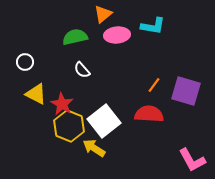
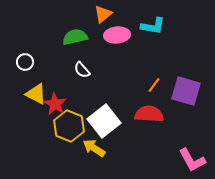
red star: moved 7 px left
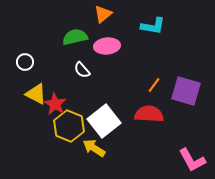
pink ellipse: moved 10 px left, 11 px down
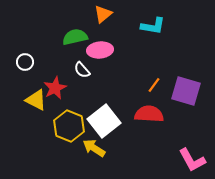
pink ellipse: moved 7 px left, 4 px down
yellow triangle: moved 6 px down
red star: moved 16 px up; rotated 15 degrees clockwise
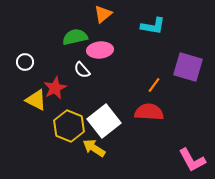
purple square: moved 2 px right, 24 px up
red semicircle: moved 2 px up
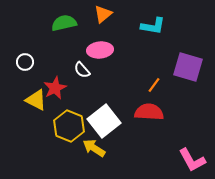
green semicircle: moved 11 px left, 14 px up
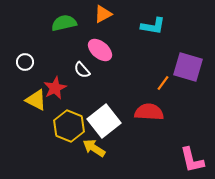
orange triangle: rotated 12 degrees clockwise
pink ellipse: rotated 45 degrees clockwise
orange line: moved 9 px right, 2 px up
pink L-shape: rotated 16 degrees clockwise
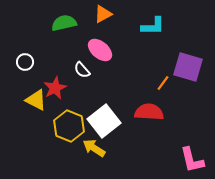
cyan L-shape: rotated 10 degrees counterclockwise
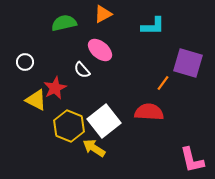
purple square: moved 4 px up
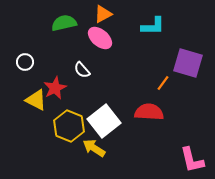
pink ellipse: moved 12 px up
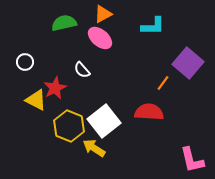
purple square: rotated 24 degrees clockwise
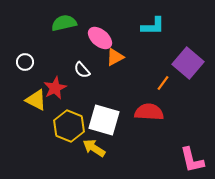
orange triangle: moved 12 px right, 43 px down
white square: moved 1 px up; rotated 36 degrees counterclockwise
